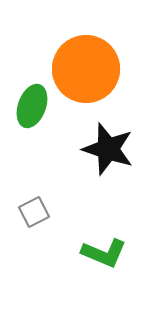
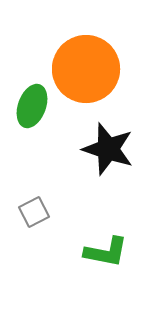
green L-shape: moved 2 px right, 1 px up; rotated 12 degrees counterclockwise
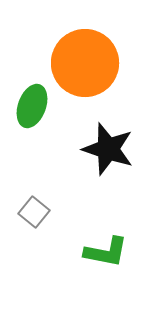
orange circle: moved 1 px left, 6 px up
gray square: rotated 24 degrees counterclockwise
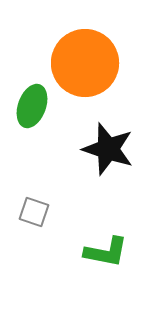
gray square: rotated 20 degrees counterclockwise
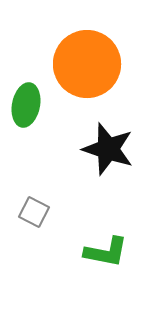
orange circle: moved 2 px right, 1 px down
green ellipse: moved 6 px left, 1 px up; rotated 9 degrees counterclockwise
gray square: rotated 8 degrees clockwise
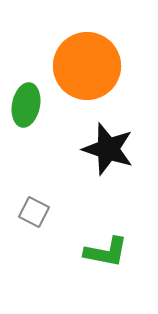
orange circle: moved 2 px down
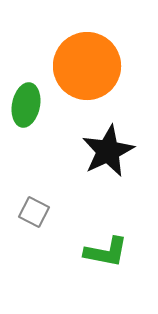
black star: moved 2 px down; rotated 28 degrees clockwise
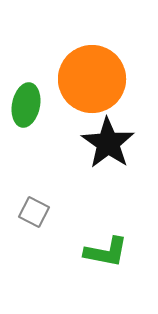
orange circle: moved 5 px right, 13 px down
black star: moved 8 px up; rotated 12 degrees counterclockwise
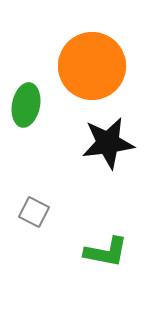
orange circle: moved 13 px up
black star: rotated 30 degrees clockwise
